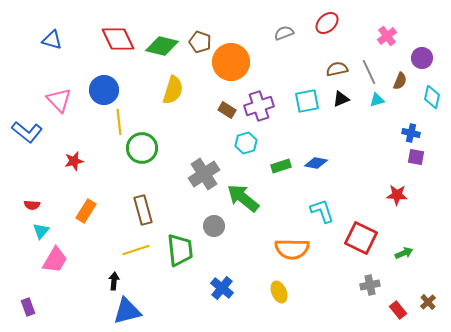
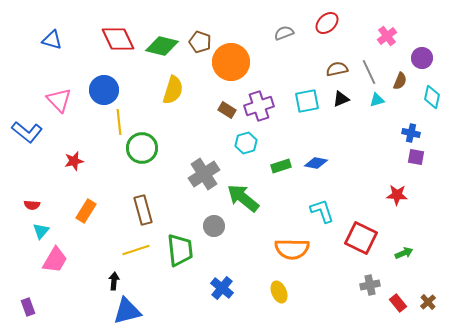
red rectangle at (398, 310): moved 7 px up
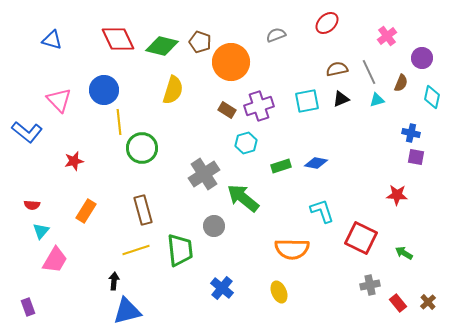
gray semicircle at (284, 33): moved 8 px left, 2 px down
brown semicircle at (400, 81): moved 1 px right, 2 px down
green arrow at (404, 253): rotated 126 degrees counterclockwise
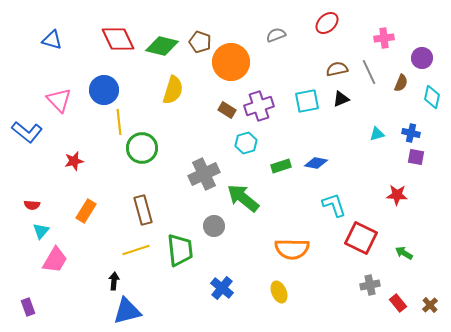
pink cross at (387, 36): moved 3 px left, 2 px down; rotated 30 degrees clockwise
cyan triangle at (377, 100): moved 34 px down
gray cross at (204, 174): rotated 8 degrees clockwise
cyan L-shape at (322, 211): moved 12 px right, 6 px up
brown cross at (428, 302): moved 2 px right, 3 px down
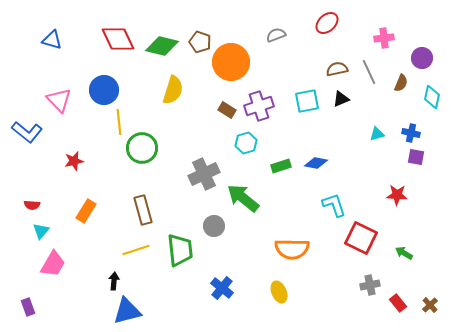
pink trapezoid at (55, 260): moved 2 px left, 4 px down
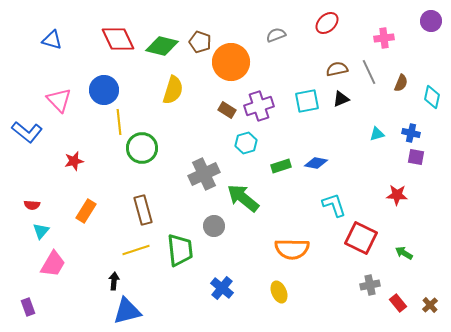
purple circle at (422, 58): moved 9 px right, 37 px up
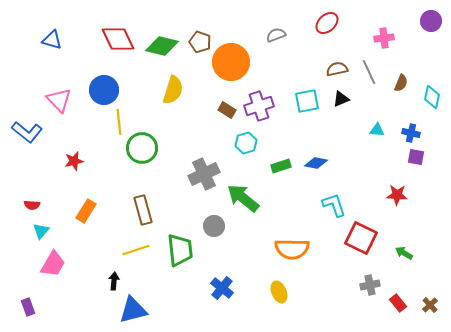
cyan triangle at (377, 134): moved 4 px up; rotated 21 degrees clockwise
blue triangle at (127, 311): moved 6 px right, 1 px up
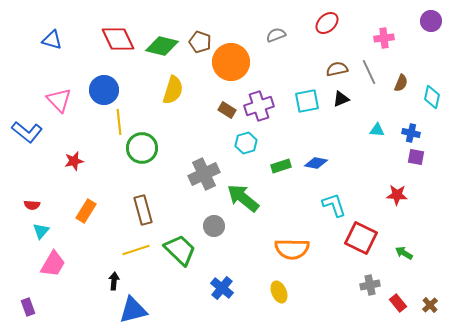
green trapezoid at (180, 250): rotated 40 degrees counterclockwise
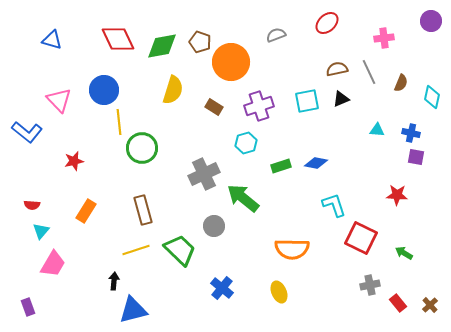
green diamond at (162, 46): rotated 24 degrees counterclockwise
brown rectangle at (227, 110): moved 13 px left, 3 px up
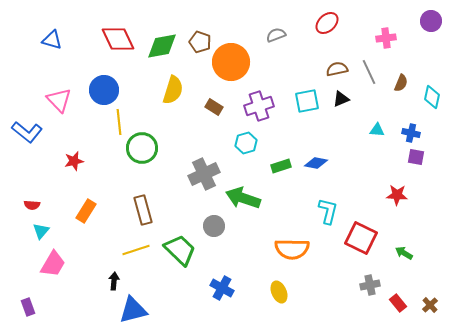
pink cross at (384, 38): moved 2 px right
green arrow at (243, 198): rotated 20 degrees counterclockwise
cyan L-shape at (334, 205): moved 6 px left, 6 px down; rotated 32 degrees clockwise
blue cross at (222, 288): rotated 10 degrees counterclockwise
